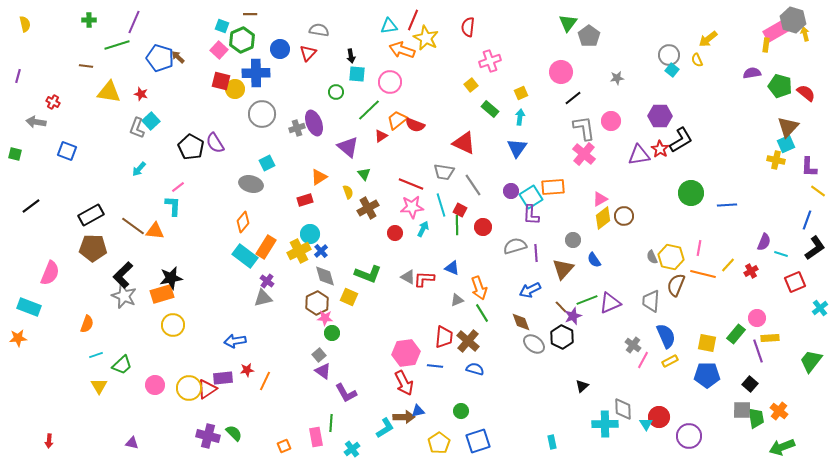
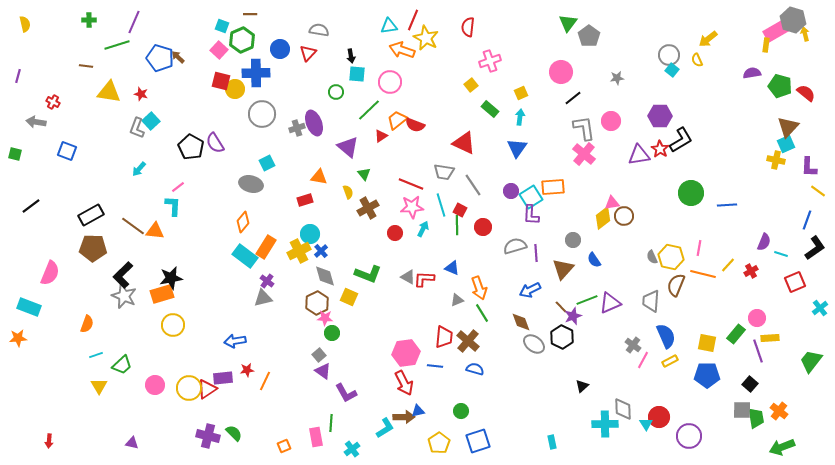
orange triangle at (319, 177): rotated 42 degrees clockwise
pink triangle at (600, 199): moved 12 px right, 4 px down; rotated 21 degrees clockwise
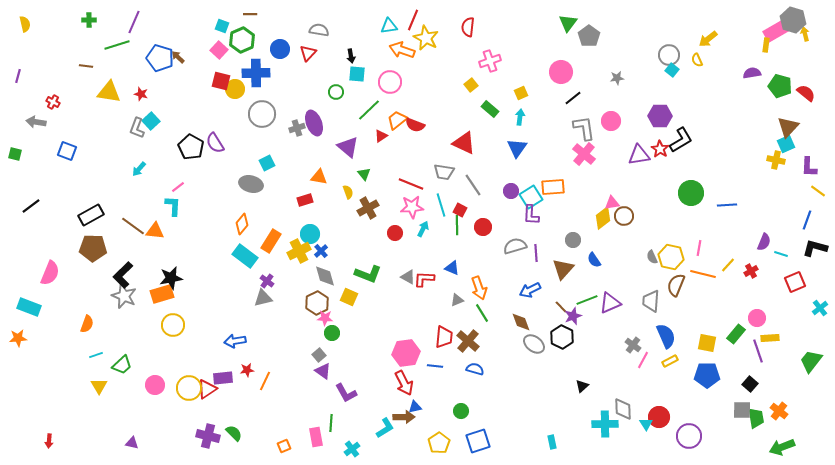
orange diamond at (243, 222): moved 1 px left, 2 px down
orange rectangle at (266, 247): moved 5 px right, 6 px up
black L-shape at (815, 248): rotated 130 degrees counterclockwise
blue triangle at (418, 411): moved 3 px left, 4 px up
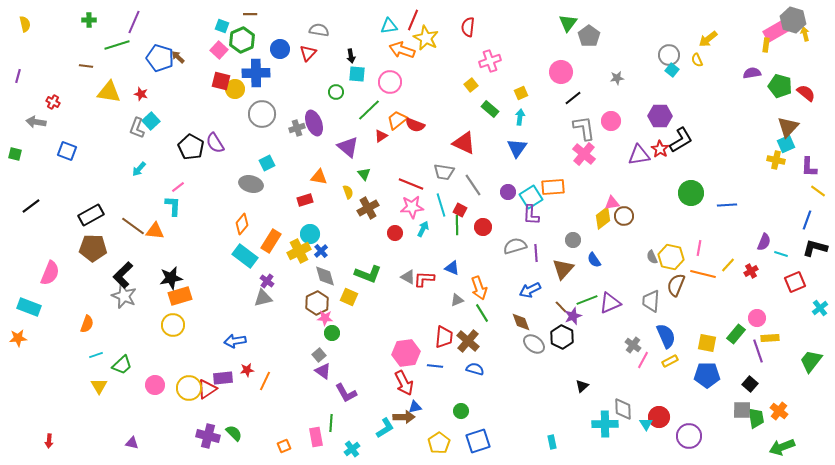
purple circle at (511, 191): moved 3 px left, 1 px down
orange rectangle at (162, 294): moved 18 px right, 2 px down
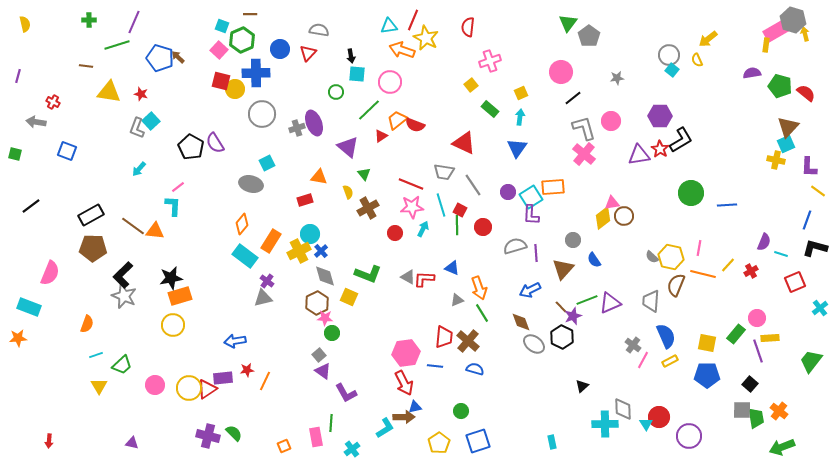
gray L-shape at (584, 128): rotated 8 degrees counterclockwise
gray semicircle at (652, 257): rotated 24 degrees counterclockwise
